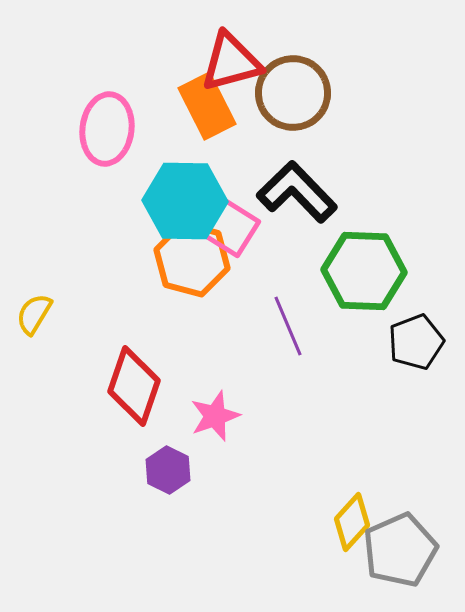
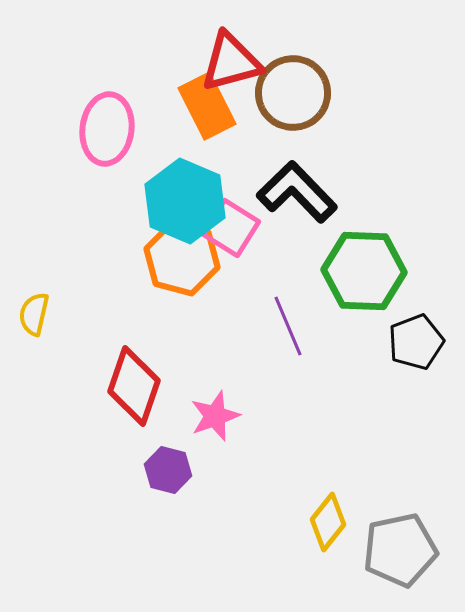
cyan hexagon: rotated 22 degrees clockwise
orange hexagon: moved 10 px left, 1 px up
yellow semicircle: rotated 18 degrees counterclockwise
purple hexagon: rotated 12 degrees counterclockwise
yellow diamond: moved 24 px left; rotated 4 degrees counterclockwise
gray pentagon: rotated 12 degrees clockwise
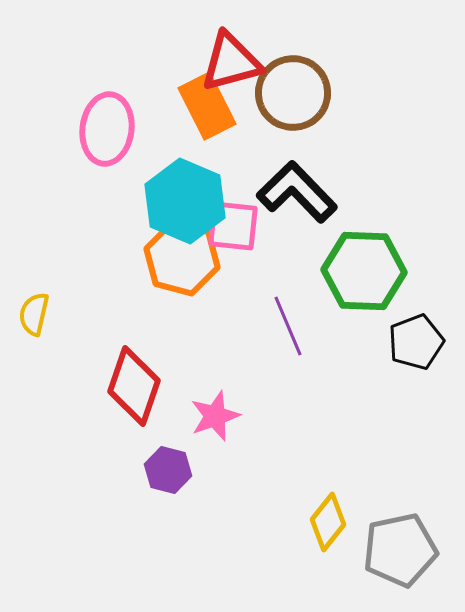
pink square: moved 2 px right, 2 px up; rotated 26 degrees counterclockwise
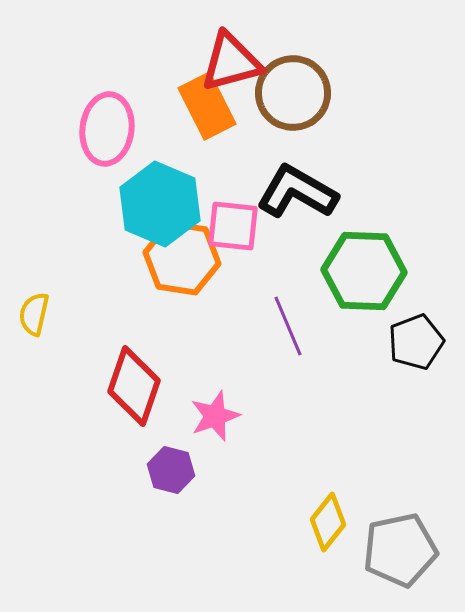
black L-shape: rotated 16 degrees counterclockwise
cyan hexagon: moved 25 px left, 3 px down
orange hexagon: rotated 6 degrees counterclockwise
purple hexagon: moved 3 px right
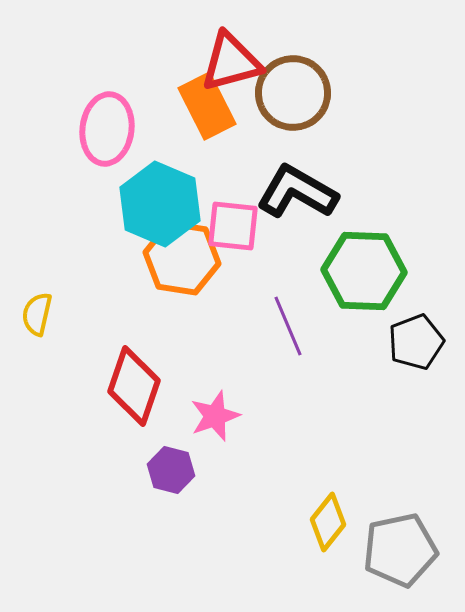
yellow semicircle: moved 3 px right
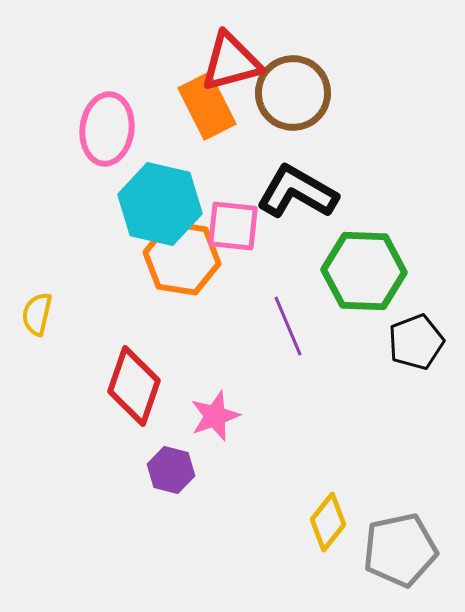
cyan hexagon: rotated 10 degrees counterclockwise
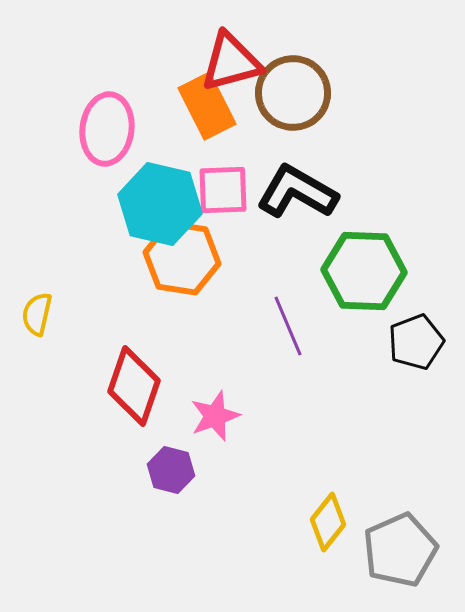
pink square: moved 10 px left, 36 px up; rotated 8 degrees counterclockwise
gray pentagon: rotated 12 degrees counterclockwise
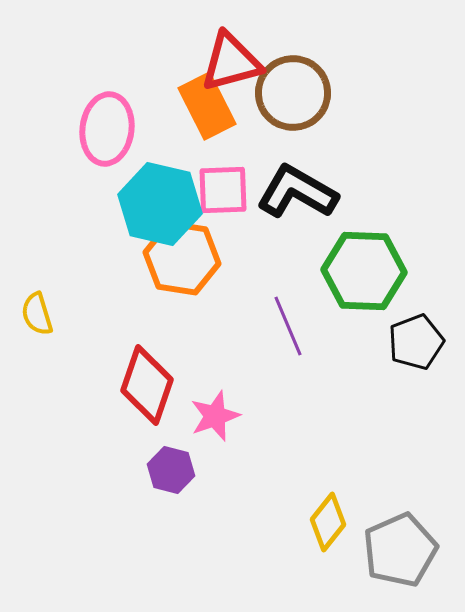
yellow semicircle: rotated 30 degrees counterclockwise
red diamond: moved 13 px right, 1 px up
